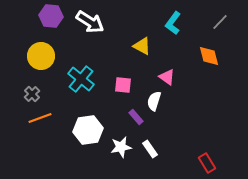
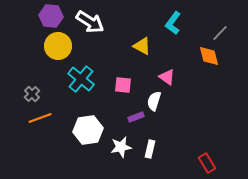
gray line: moved 11 px down
yellow circle: moved 17 px right, 10 px up
purple rectangle: rotated 70 degrees counterclockwise
white rectangle: rotated 48 degrees clockwise
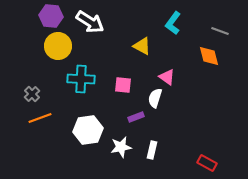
gray line: moved 2 px up; rotated 66 degrees clockwise
cyan cross: rotated 36 degrees counterclockwise
white semicircle: moved 1 px right, 3 px up
white rectangle: moved 2 px right, 1 px down
red rectangle: rotated 30 degrees counterclockwise
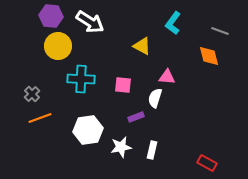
pink triangle: rotated 30 degrees counterclockwise
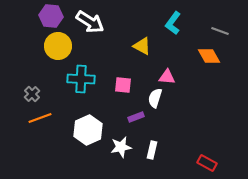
orange diamond: rotated 15 degrees counterclockwise
white hexagon: rotated 16 degrees counterclockwise
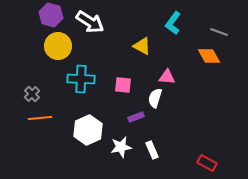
purple hexagon: moved 1 px up; rotated 10 degrees clockwise
gray line: moved 1 px left, 1 px down
orange line: rotated 15 degrees clockwise
white rectangle: rotated 36 degrees counterclockwise
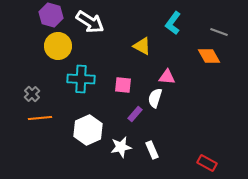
purple rectangle: moved 1 px left, 3 px up; rotated 28 degrees counterclockwise
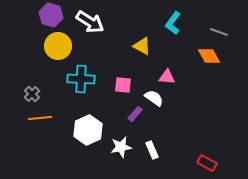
white semicircle: moved 1 px left; rotated 108 degrees clockwise
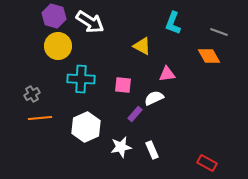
purple hexagon: moved 3 px right, 1 px down
cyan L-shape: rotated 15 degrees counterclockwise
pink triangle: moved 3 px up; rotated 12 degrees counterclockwise
gray cross: rotated 14 degrees clockwise
white semicircle: rotated 60 degrees counterclockwise
white hexagon: moved 2 px left, 3 px up
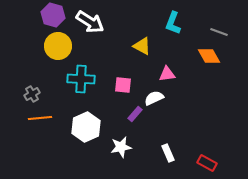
purple hexagon: moved 1 px left, 1 px up
white rectangle: moved 16 px right, 3 px down
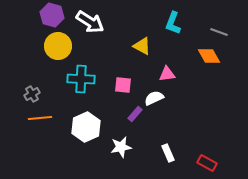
purple hexagon: moved 1 px left
